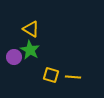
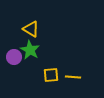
yellow square: rotated 21 degrees counterclockwise
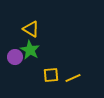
purple circle: moved 1 px right
yellow line: moved 1 px down; rotated 28 degrees counterclockwise
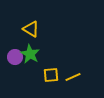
green star: moved 4 px down
yellow line: moved 1 px up
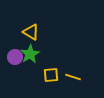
yellow triangle: moved 3 px down
green star: rotated 12 degrees clockwise
yellow line: rotated 42 degrees clockwise
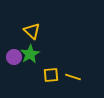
yellow triangle: moved 1 px right, 1 px up; rotated 12 degrees clockwise
purple circle: moved 1 px left
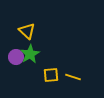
yellow triangle: moved 5 px left
purple circle: moved 2 px right
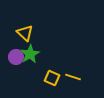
yellow triangle: moved 2 px left, 2 px down
yellow square: moved 1 px right, 3 px down; rotated 28 degrees clockwise
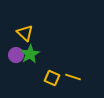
purple circle: moved 2 px up
